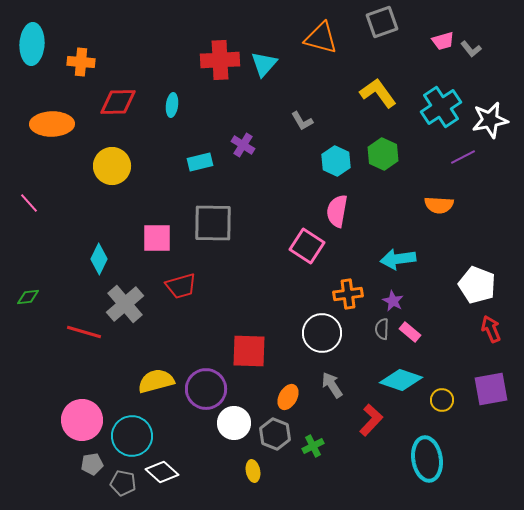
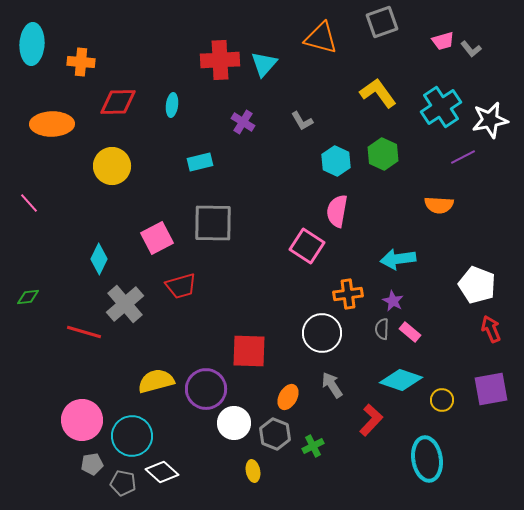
purple cross at (243, 145): moved 23 px up
pink square at (157, 238): rotated 28 degrees counterclockwise
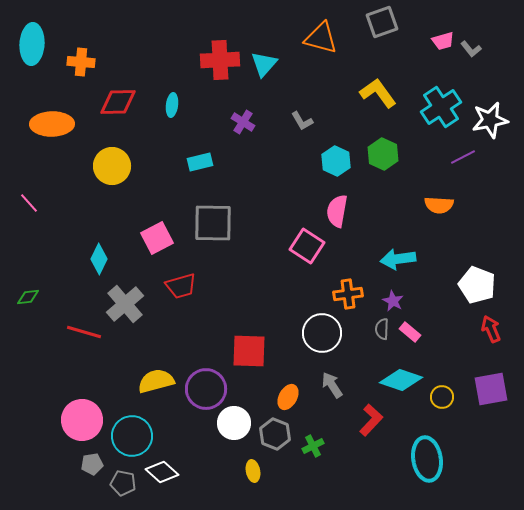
yellow circle at (442, 400): moved 3 px up
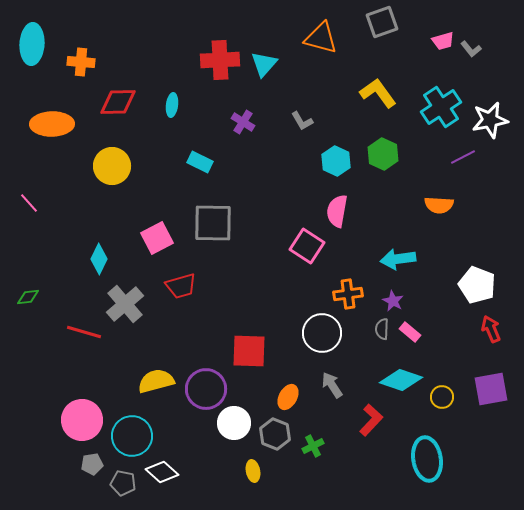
cyan rectangle at (200, 162): rotated 40 degrees clockwise
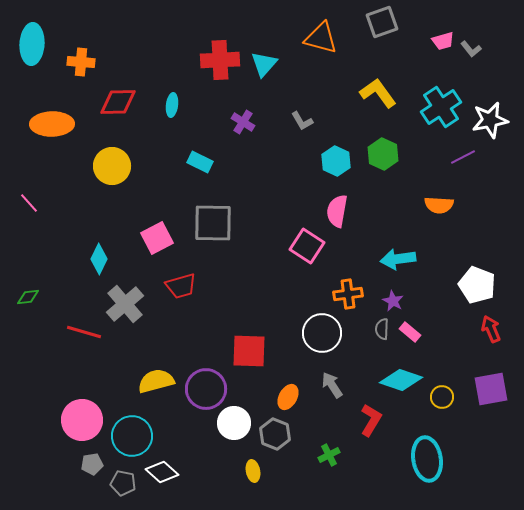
red L-shape at (371, 420): rotated 12 degrees counterclockwise
green cross at (313, 446): moved 16 px right, 9 px down
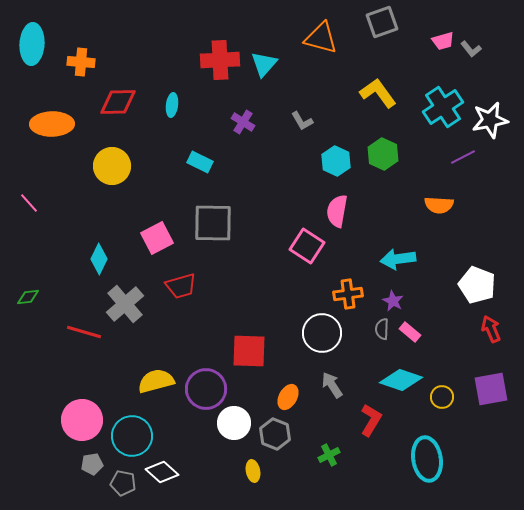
cyan cross at (441, 107): moved 2 px right
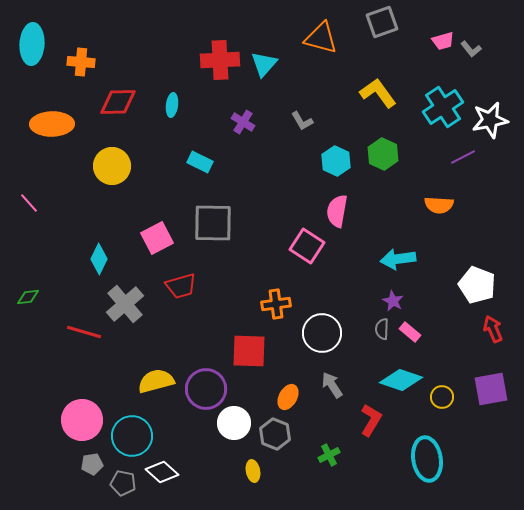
orange cross at (348, 294): moved 72 px left, 10 px down
red arrow at (491, 329): moved 2 px right
